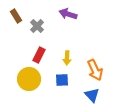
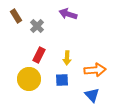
orange arrow: rotated 70 degrees counterclockwise
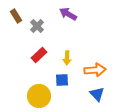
purple arrow: rotated 12 degrees clockwise
red rectangle: rotated 21 degrees clockwise
yellow circle: moved 10 px right, 17 px down
blue triangle: moved 5 px right, 1 px up
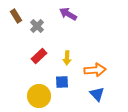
red rectangle: moved 1 px down
blue square: moved 2 px down
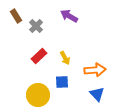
purple arrow: moved 1 px right, 2 px down
gray cross: moved 1 px left
yellow arrow: moved 2 px left; rotated 32 degrees counterclockwise
yellow circle: moved 1 px left, 1 px up
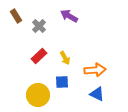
gray cross: moved 3 px right
blue triangle: rotated 21 degrees counterclockwise
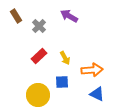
orange arrow: moved 3 px left
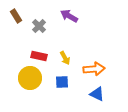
red rectangle: rotated 56 degrees clockwise
orange arrow: moved 2 px right, 1 px up
yellow circle: moved 8 px left, 17 px up
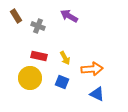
gray cross: moved 1 px left; rotated 24 degrees counterclockwise
orange arrow: moved 2 px left
blue square: rotated 24 degrees clockwise
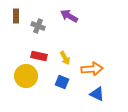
brown rectangle: rotated 32 degrees clockwise
yellow circle: moved 4 px left, 2 px up
